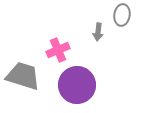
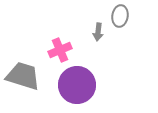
gray ellipse: moved 2 px left, 1 px down
pink cross: moved 2 px right
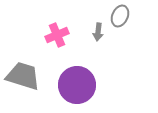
gray ellipse: rotated 15 degrees clockwise
pink cross: moved 3 px left, 15 px up
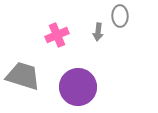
gray ellipse: rotated 25 degrees counterclockwise
purple circle: moved 1 px right, 2 px down
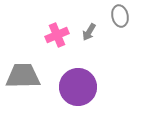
gray ellipse: rotated 10 degrees counterclockwise
gray arrow: moved 9 px left; rotated 24 degrees clockwise
gray trapezoid: rotated 18 degrees counterclockwise
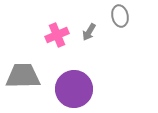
purple circle: moved 4 px left, 2 px down
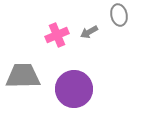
gray ellipse: moved 1 px left, 1 px up
gray arrow: rotated 30 degrees clockwise
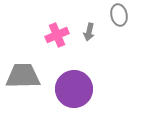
gray arrow: rotated 48 degrees counterclockwise
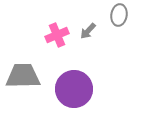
gray ellipse: rotated 20 degrees clockwise
gray arrow: moved 1 px left, 1 px up; rotated 30 degrees clockwise
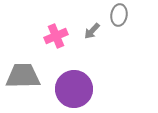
gray arrow: moved 4 px right
pink cross: moved 1 px left, 1 px down
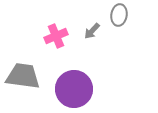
gray trapezoid: rotated 9 degrees clockwise
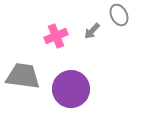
gray ellipse: rotated 35 degrees counterclockwise
purple circle: moved 3 px left
